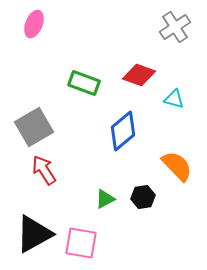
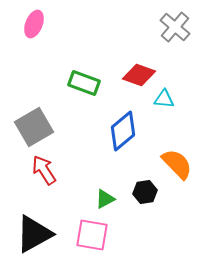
gray cross: rotated 16 degrees counterclockwise
cyan triangle: moved 10 px left; rotated 10 degrees counterclockwise
orange semicircle: moved 2 px up
black hexagon: moved 2 px right, 5 px up
pink square: moved 11 px right, 8 px up
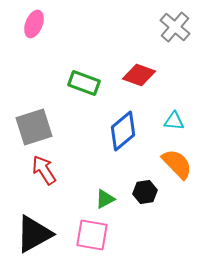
cyan triangle: moved 10 px right, 22 px down
gray square: rotated 12 degrees clockwise
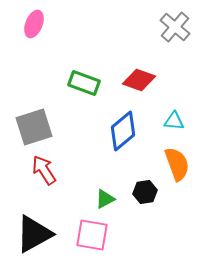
red diamond: moved 5 px down
orange semicircle: rotated 24 degrees clockwise
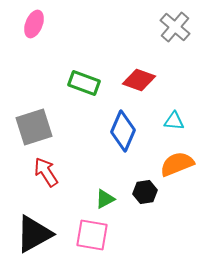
blue diamond: rotated 27 degrees counterclockwise
orange semicircle: rotated 92 degrees counterclockwise
red arrow: moved 2 px right, 2 px down
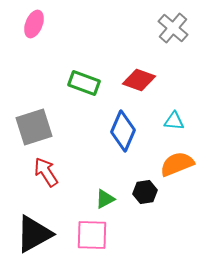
gray cross: moved 2 px left, 1 px down
pink square: rotated 8 degrees counterclockwise
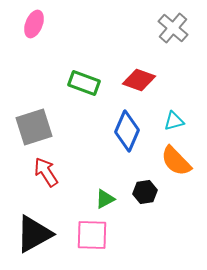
cyan triangle: rotated 20 degrees counterclockwise
blue diamond: moved 4 px right
orange semicircle: moved 1 px left, 3 px up; rotated 112 degrees counterclockwise
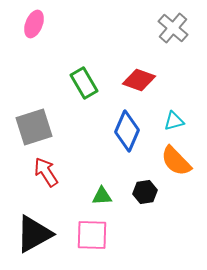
green rectangle: rotated 40 degrees clockwise
green triangle: moved 3 px left, 3 px up; rotated 25 degrees clockwise
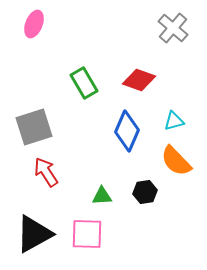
pink square: moved 5 px left, 1 px up
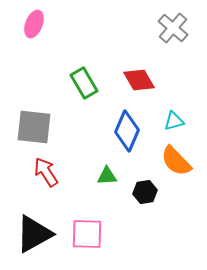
red diamond: rotated 40 degrees clockwise
gray square: rotated 24 degrees clockwise
green triangle: moved 5 px right, 20 px up
